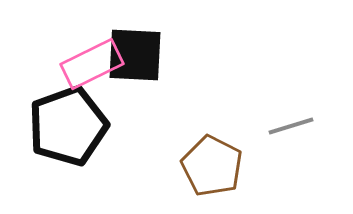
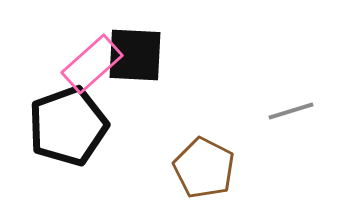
pink rectangle: rotated 16 degrees counterclockwise
gray line: moved 15 px up
brown pentagon: moved 8 px left, 2 px down
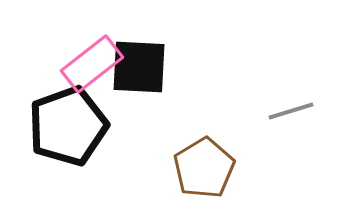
black square: moved 4 px right, 12 px down
pink rectangle: rotated 4 degrees clockwise
brown pentagon: rotated 14 degrees clockwise
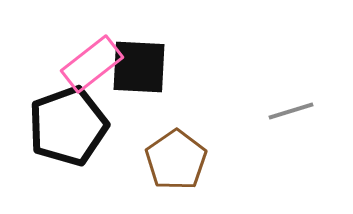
brown pentagon: moved 28 px left, 8 px up; rotated 4 degrees counterclockwise
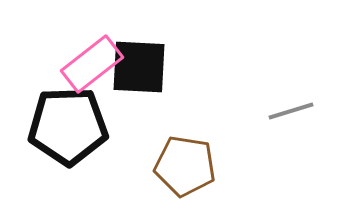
black pentagon: rotated 18 degrees clockwise
brown pentagon: moved 9 px right, 6 px down; rotated 28 degrees counterclockwise
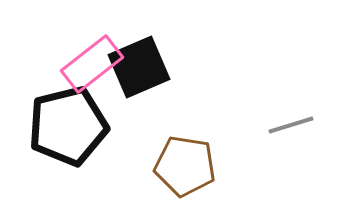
black square: rotated 26 degrees counterclockwise
gray line: moved 14 px down
black pentagon: rotated 12 degrees counterclockwise
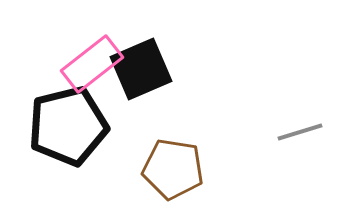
black square: moved 2 px right, 2 px down
gray line: moved 9 px right, 7 px down
brown pentagon: moved 12 px left, 3 px down
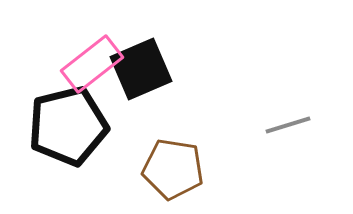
gray line: moved 12 px left, 7 px up
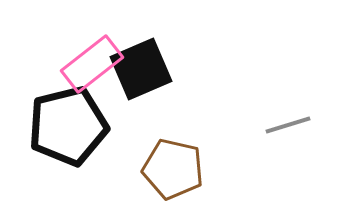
brown pentagon: rotated 4 degrees clockwise
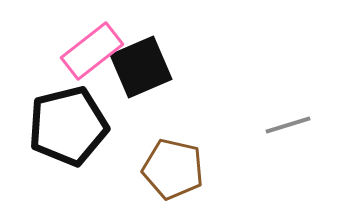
pink rectangle: moved 13 px up
black square: moved 2 px up
